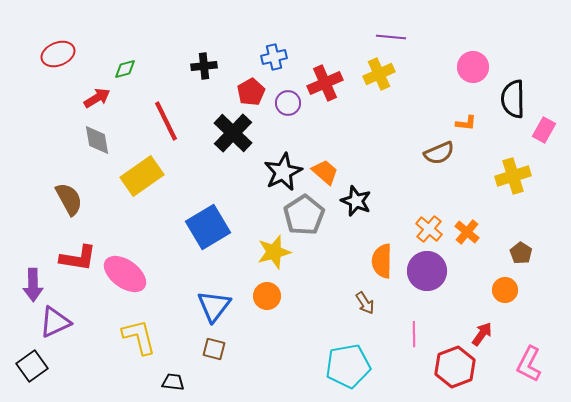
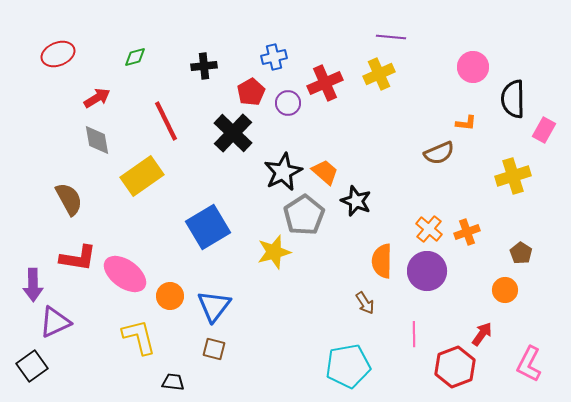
green diamond at (125, 69): moved 10 px right, 12 px up
orange cross at (467, 232): rotated 30 degrees clockwise
orange circle at (267, 296): moved 97 px left
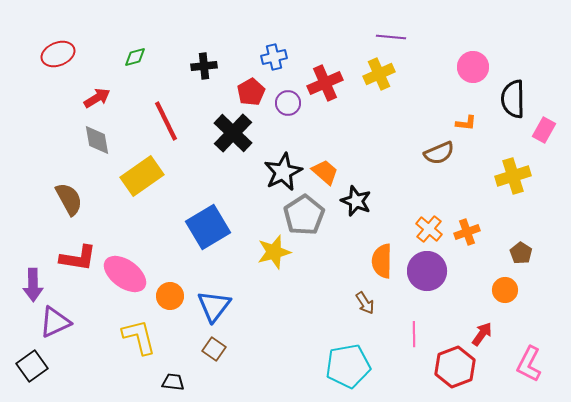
brown square at (214, 349): rotated 20 degrees clockwise
